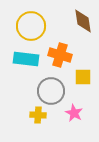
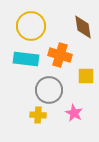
brown diamond: moved 6 px down
yellow square: moved 3 px right, 1 px up
gray circle: moved 2 px left, 1 px up
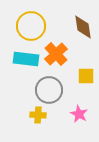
orange cross: moved 4 px left, 1 px up; rotated 30 degrees clockwise
pink star: moved 5 px right, 1 px down
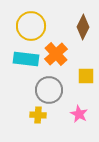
brown diamond: rotated 35 degrees clockwise
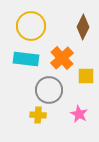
orange cross: moved 6 px right, 4 px down
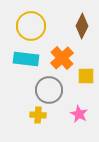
brown diamond: moved 1 px left, 1 px up
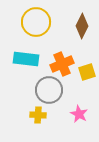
yellow circle: moved 5 px right, 4 px up
orange cross: moved 6 px down; rotated 20 degrees clockwise
yellow square: moved 1 px right, 4 px up; rotated 18 degrees counterclockwise
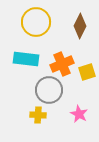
brown diamond: moved 2 px left
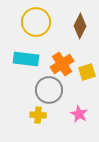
orange cross: rotated 10 degrees counterclockwise
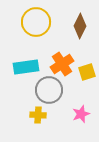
cyan rectangle: moved 8 px down; rotated 15 degrees counterclockwise
pink star: moved 2 px right; rotated 24 degrees clockwise
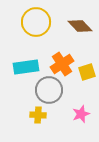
brown diamond: rotated 70 degrees counterclockwise
